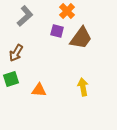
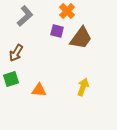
yellow arrow: rotated 30 degrees clockwise
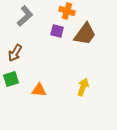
orange cross: rotated 28 degrees counterclockwise
brown trapezoid: moved 4 px right, 4 px up
brown arrow: moved 1 px left
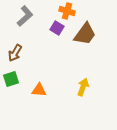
purple square: moved 3 px up; rotated 16 degrees clockwise
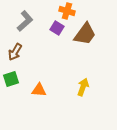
gray L-shape: moved 5 px down
brown arrow: moved 1 px up
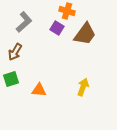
gray L-shape: moved 1 px left, 1 px down
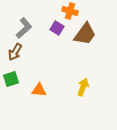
orange cross: moved 3 px right
gray L-shape: moved 6 px down
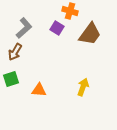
brown trapezoid: moved 5 px right
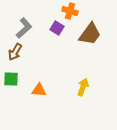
green square: rotated 21 degrees clockwise
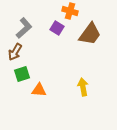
green square: moved 11 px right, 5 px up; rotated 21 degrees counterclockwise
yellow arrow: rotated 30 degrees counterclockwise
